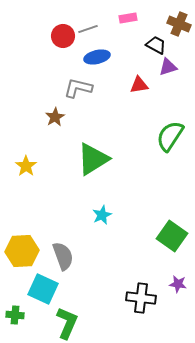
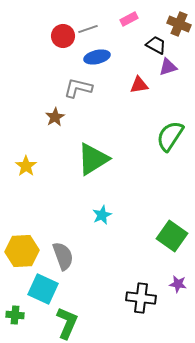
pink rectangle: moved 1 px right, 1 px down; rotated 18 degrees counterclockwise
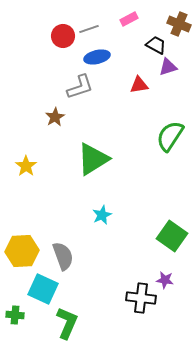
gray line: moved 1 px right
gray L-shape: moved 2 px right, 1 px up; rotated 148 degrees clockwise
purple star: moved 13 px left, 4 px up
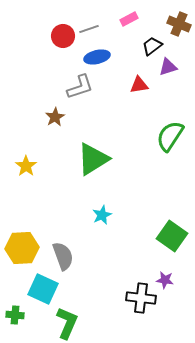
black trapezoid: moved 4 px left, 1 px down; rotated 65 degrees counterclockwise
yellow hexagon: moved 3 px up
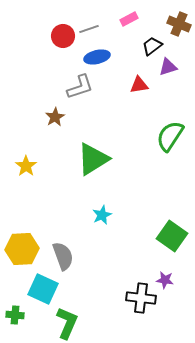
yellow hexagon: moved 1 px down
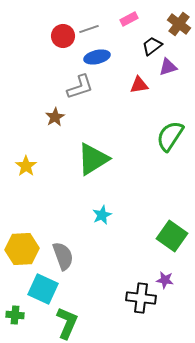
brown cross: rotated 15 degrees clockwise
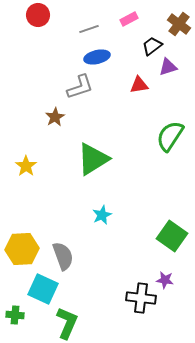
red circle: moved 25 px left, 21 px up
